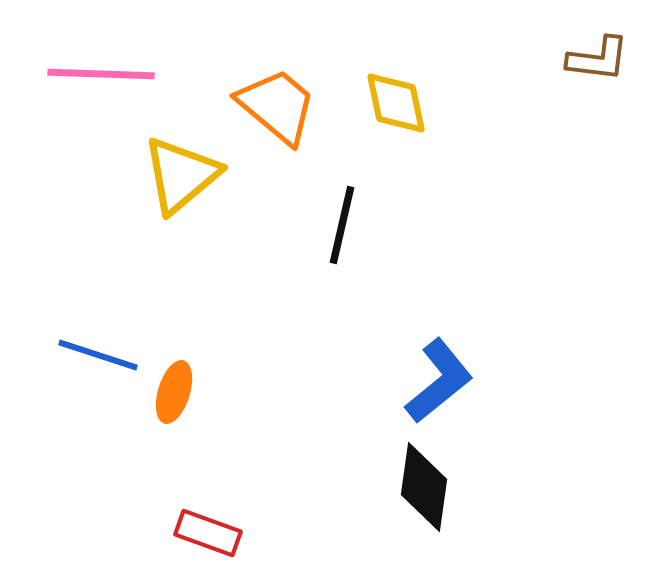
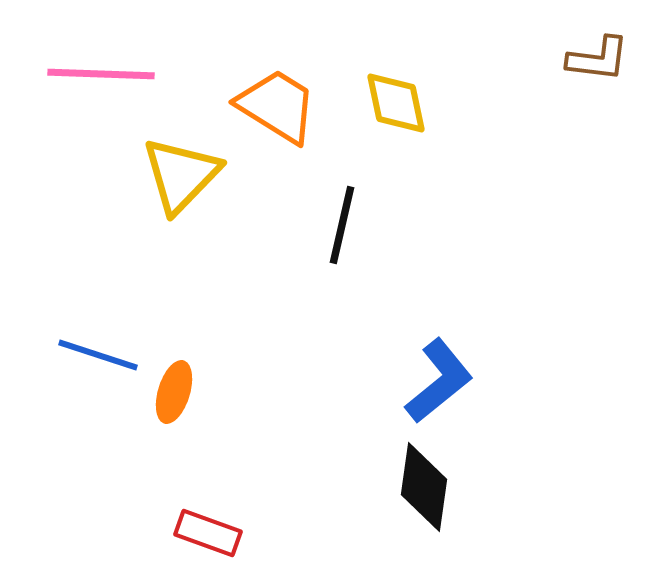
orange trapezoid: rotated 8 degrees counterclockwise
yellow triangle: rotated 6 degrees counterclockwise
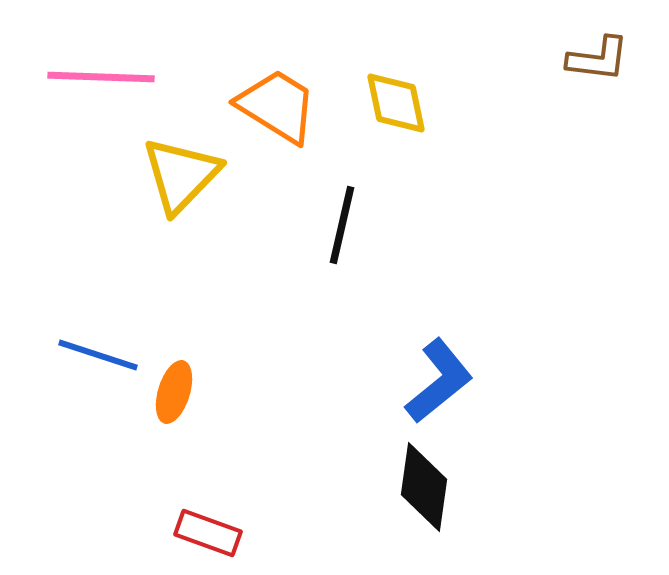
pink line: moved 3 px down
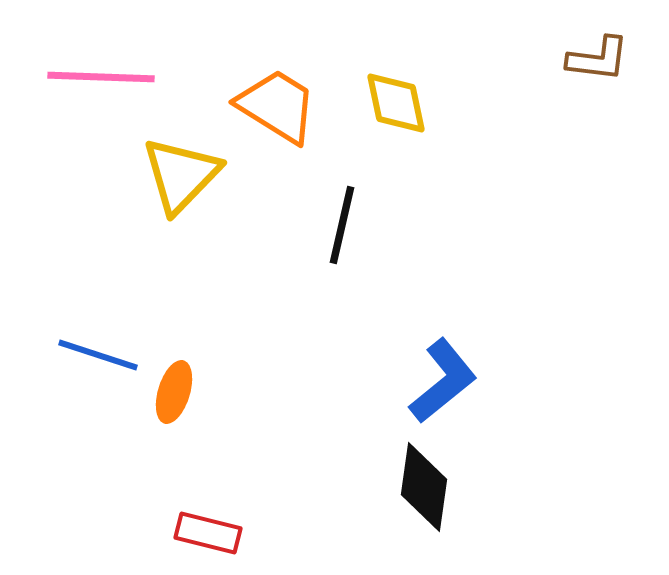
blue L-shape: moved 4 px right
red rectangle: rotated 6 degrees counterclockwise
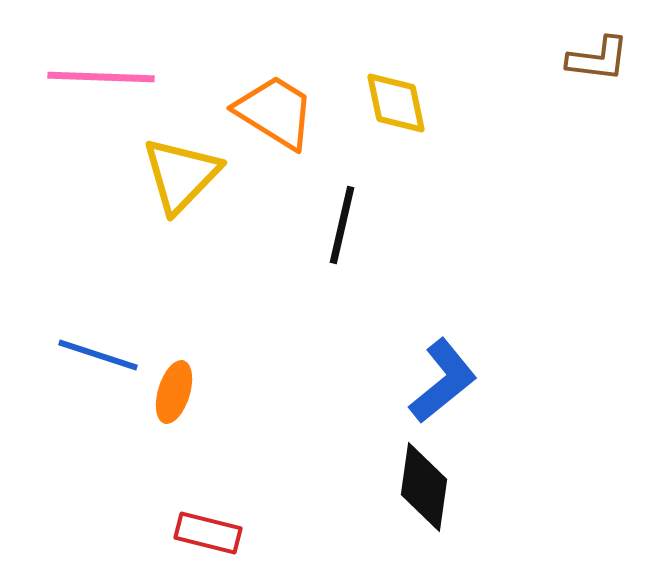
orange trapezoid: moved 2 px left, 6 px down
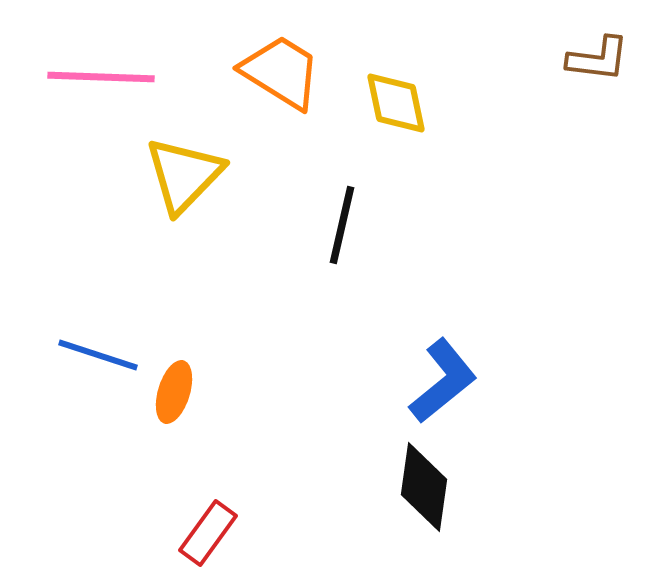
orange trapezoid: moved 6 px right, 40 px up
yellow triangle: moved 3 px right
red rectangle: rotated 68 degrees counterclockwise
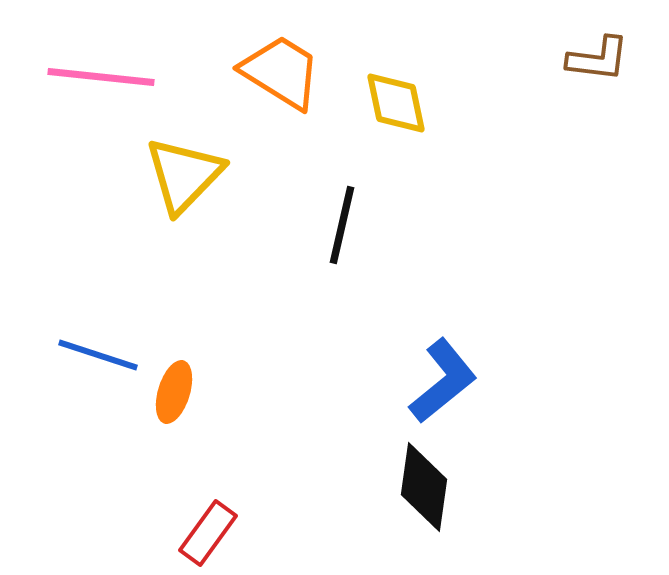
pink line: rotated 4 degrees clockwise
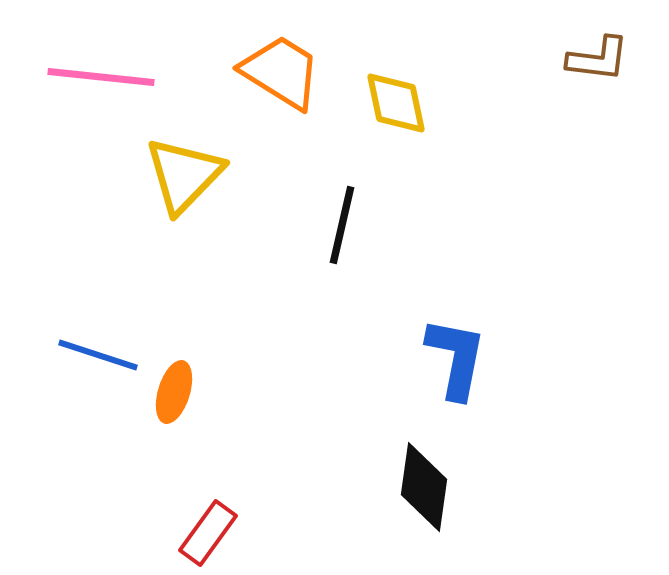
blue L-shape: moved 13 px right, 23 px up; rotated 40 degrees counterclockwise
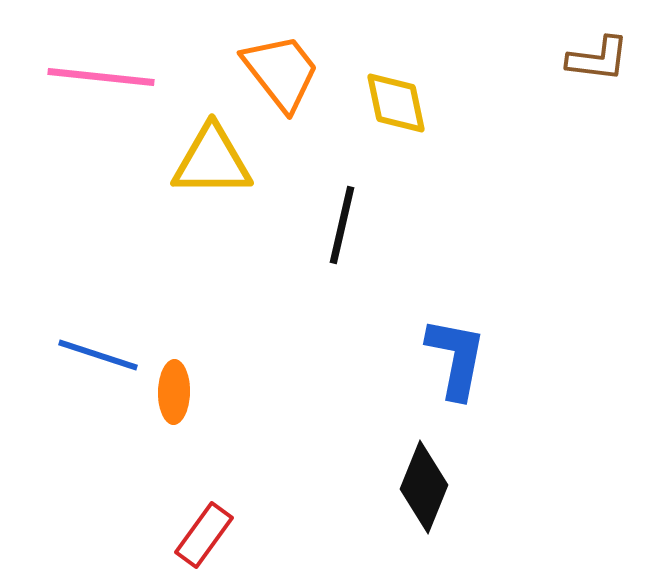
orange trapezoid: rotated 20 degrees clockwise
yellow triangle: moved 28 px right, 14 px up; rotated 46 degrees clockwise
orange ellipse: rotated 16 degrees counterclockwise
black diamond: rotated 14 degrees clockwise
red rectangle: moved 4 px left, 2 px down
